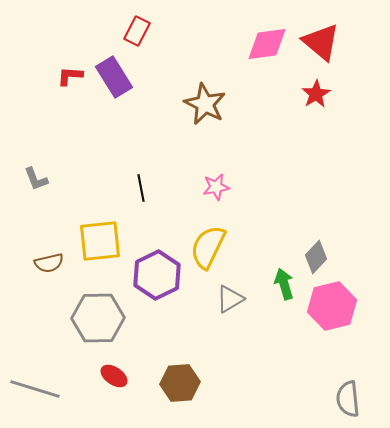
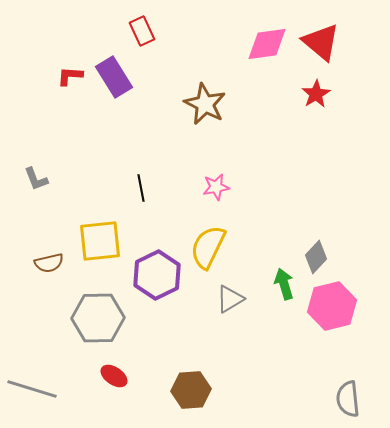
red rectangle: moved 5 px right; rotated 52 degrees counterclockwise
brown hexagon: moved 11 px right, 7 px down
gray line: moved 3 px left
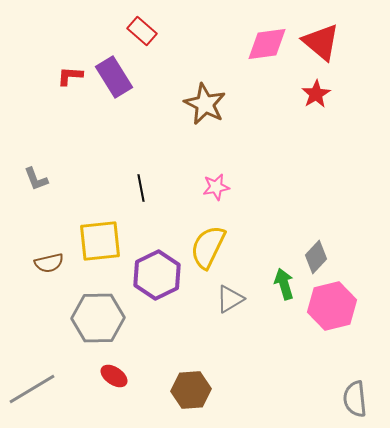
red rectangle: rotated 24 degrees counterclockwise
gray line: rotated 48 degrees counterclockwise
gray semicircle: moved 7 px right
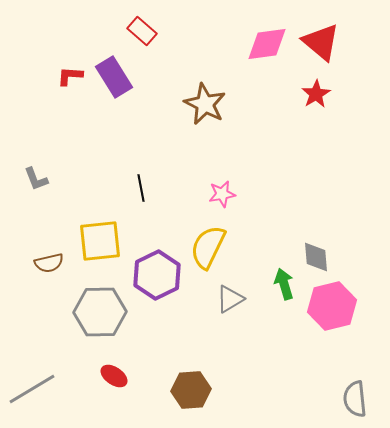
pink star: moved 6 px right, 7 px down
gray diamond: rotated 48 degrees counterclockwise
gray hexagon: moved 2 px right, 6 px up
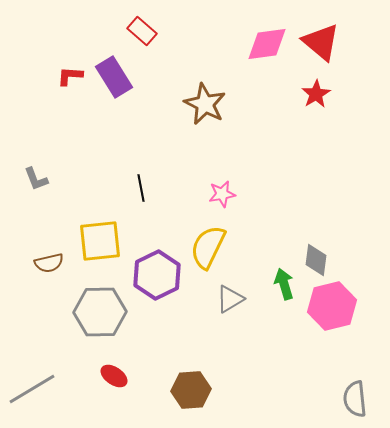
gray diamond: moved 3 px down; rotated 12 degrees clockwise
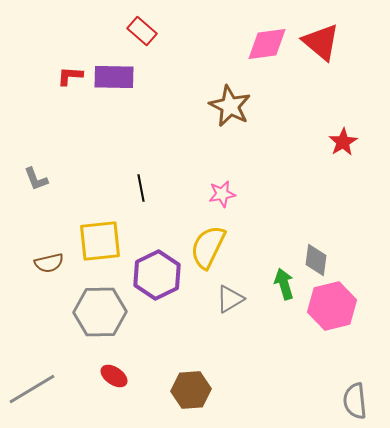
purple rectangle: rotated 57 degrees counterclockwise
red star: moved 27 px right, 48 px down
brown star: moved 25 px right, 2 px down
gray semicircle: moved 2 px down
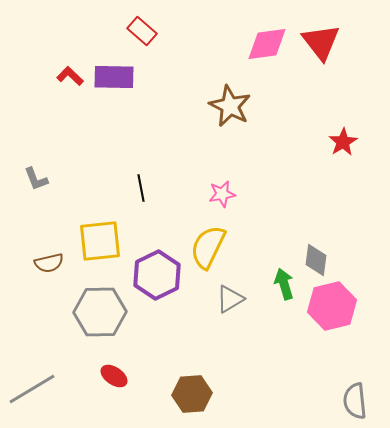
red triangle: rotated 12 degrees clockwise
red L-shape: rotated 40 degrees clockwise
brown hexagon: moved 1 px right, 4 px down
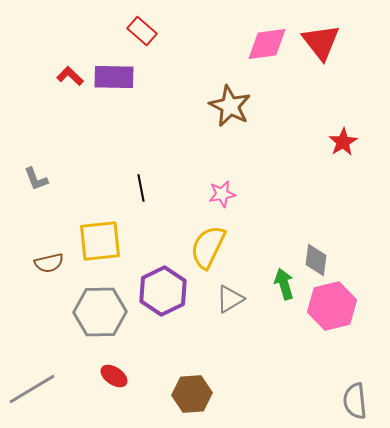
purple hexagon: moved 6 px right, 16 px down
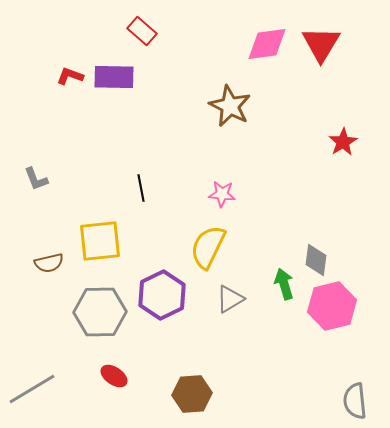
red triangle: moved 2 px down; rotated 9 degrees clockwise
red L-shape: rotated 24 degrees counterclockwise
pink star: rotated 16 degrees clockwise
purple hexagon: moved 1 px left, 4 px down
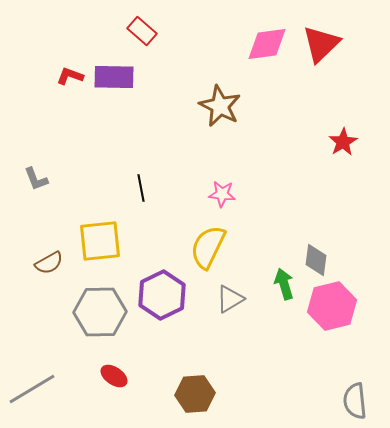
red triangle: rotated 15 degrees clockwise
brown star: moved 10 px left
brown semicircle: rotated 16 degrees counterclockwise
brown hexagon: moved 3 px right
